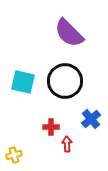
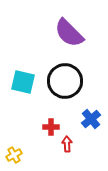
yellow cross: rotated 14 degrees counterclockwise
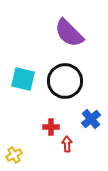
cyan square: moved 3 px up
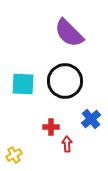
cyan square: moved 5 px down; rotated 10 degrees counterclockwise
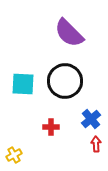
red arrow: moved 29 px right
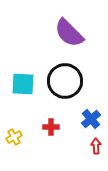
red arrow: moved 2 px down
yellow cross: moved 18 px up
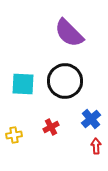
red cross: rotated 28 degrees counterclockwise
yellow cross: moved 2 px up; rotated 21 degrees clockwise
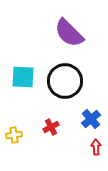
cyan square: moved 7 px up
red arrow: moved 1 px down
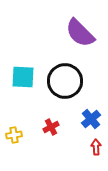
purple semicircle: moved 11 px right
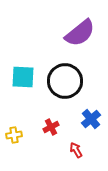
purple semicircle: rotated 84 degrees counterclockwise
red arrow: moved 20 px left, 3 px down; rotated 28 degrees counterclockwise
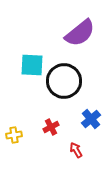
cyan square: moved 9 px right, 12 px up
black circle: moved 1 px left
